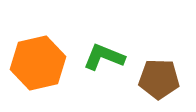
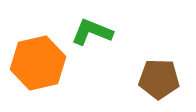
green L-shape: moved 12 px left, 25 px up
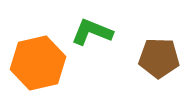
brown pentagon: moved 21 px up
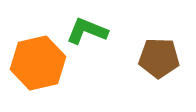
green L-shape: moved 5 px left, 1 px up
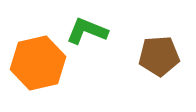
brown pentagon: moved 2 px up; rotated 6 degrees counterclockwise
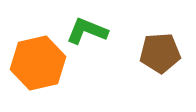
brown pentagon: moved 1 px right, 3 px up
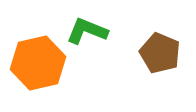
brown pentagon: rotated 27 degrees clockwise
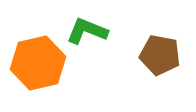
brown pentagon: moved 2 px down; rotated 12 degrees counterclockwise
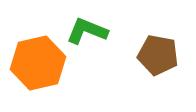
brown pentagon: moved 2 px left
